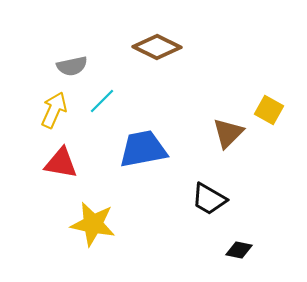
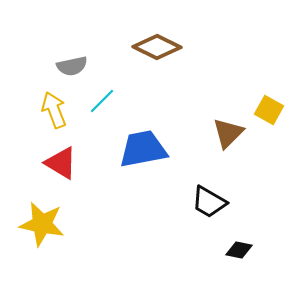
yellow arrow: rotated 45 degrees counterclockwise
red triangle: rotated 21 degrees clockwise
black trapezoid: moved 3 px down
yellow star: moved 51 px left
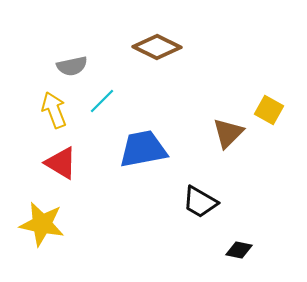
black trapezoid: moved 9 px left
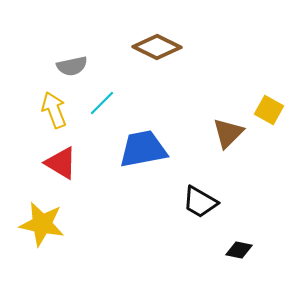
cyan line: moved 2 px down
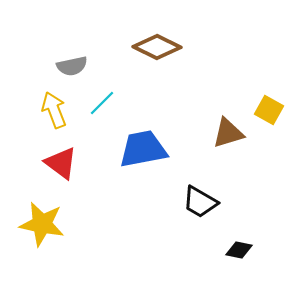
brown triangle: rotated 28 degrees clockwise
red triangle: rotated 6 degrees clockwise
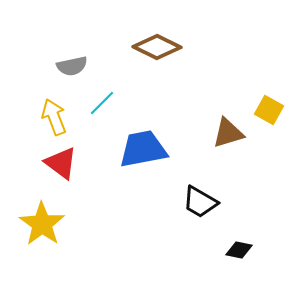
yellow arrow: moved 7 px down
yellow star: rotated 24 degrees clockwise
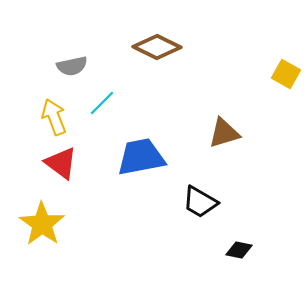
yellow square: moved 17 px right, 36 px up
brown triangle: moved 4 px left
blue trapezoid: moved 2 px left, 8 px down
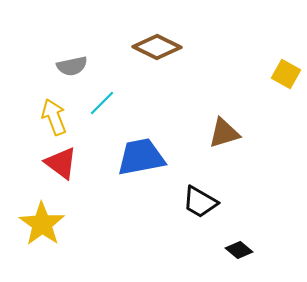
black diamond: rotated 28 degrees clockwise
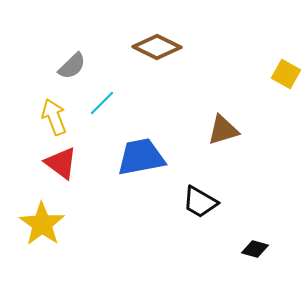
gray semicircle: rotated 32 degrees counterclockwise
brown triangle: moved 1 px left, 3 px up
black diamond: moved 16 px right, 1 px up; rotated 24 degrees counterclockwise
